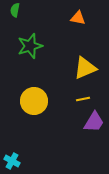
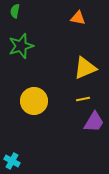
green semicircle: moved 1 px down
green star: moved 9 px left
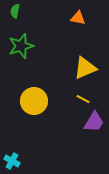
yellow line: rotated 40 degrees clockwise
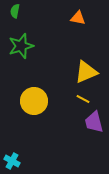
yellow triangle: moved 1 px right, 4 px down
purple trapezoid: rotated 135 degrees clockwise
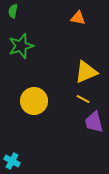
green semicircle: moved 2 px left
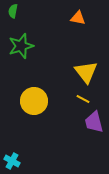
yellow triangle: rotated 45 degrees counterclockwise
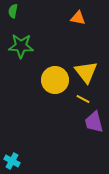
green star: rotated 20 degrees clockwise
yellow circle: moved 21 px right, 21 px up
